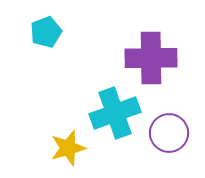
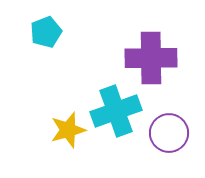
cyan cross: moved 1 px right, 2 px up
yellow star: moved 18 px up
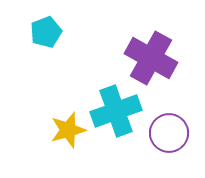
purple cross: rotated 30 degrees clockwise
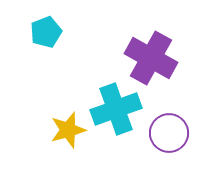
cyan cross: moved 2 px up
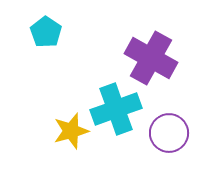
cyan pentagon: rotated 16 degrees counterclockwise
yellow star: moved 3 px right, 1 px down
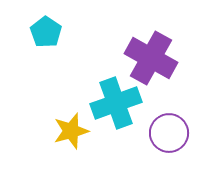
cyan cross: moved 6 px up
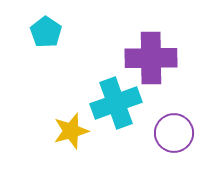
purple cross: rotated 30 degrees counterclockwise
purple circle: moved 5 px right
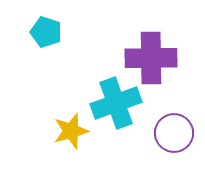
cyan pentagon: rotated 16 degrees counterclockwise
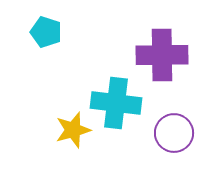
purple cross: moved 11 px right, 3 px up
cyan cross: rotated 27 degrees clockwise
yellow star: moved 2 px right, 1 px up
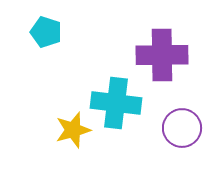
purple circle: moved 8 px right, 5 px up
